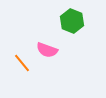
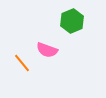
green hexagon: rotated 15 degrees clockwise
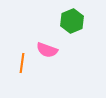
orange line: rotated 48 degrees clockwise
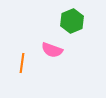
pink semicircle: moved 5 px right
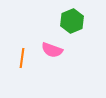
orange line: moved 5 px up
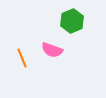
orange line: rotated 30 degrees counterclockwise
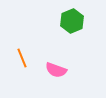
pink semicircle: moved 4 px right, 20 px down
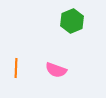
orange line: moved 6 px left, 10 px down; rotated 24 degrees clockwise
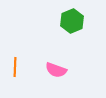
orange line: moved 1 px left, 1 px up
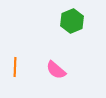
pink semicircle: rotated 20 degrees clockwise
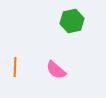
green hexagon: rotated 10 degrees clockwise
